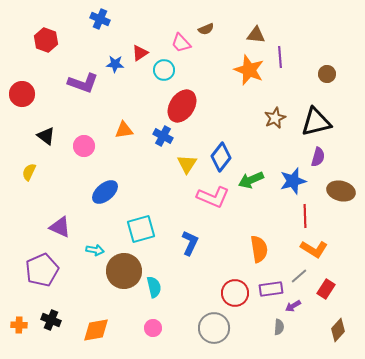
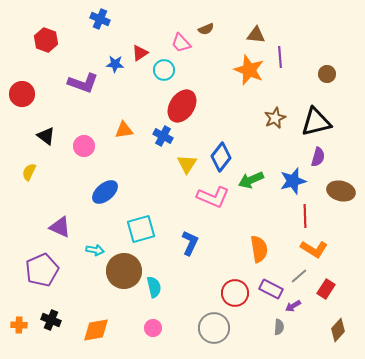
purple rectangle at (271, 289): rotated 35 degrees clockwise
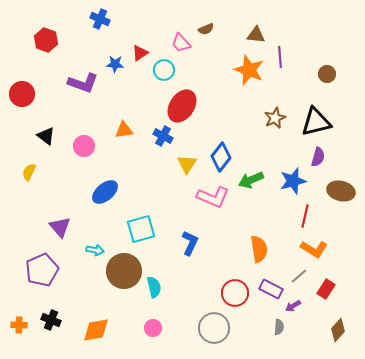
red line at (305, 216): rotated 15 degrees clockwise
purple triangle at (60, 227): rotated 25 degrees clockwise
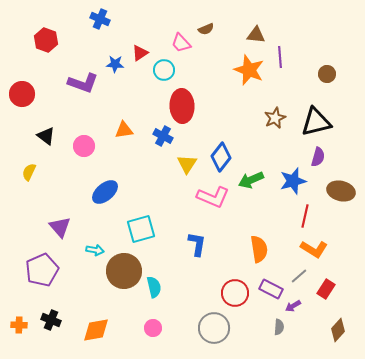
red ellipse at (182, 106): rotated 36 degrees counterclockwise
blue L-shape at (190, 243): moved 7 px right, 1 px down; rotated 15 degrees counterclockwise
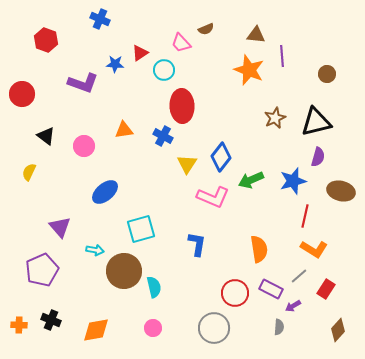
purple line at (280, 57): moved 2 px right, 1 px up
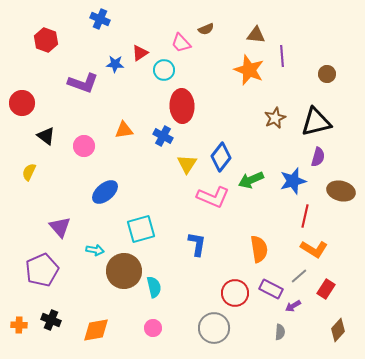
red circle at (22, 94): moved 9 px down
gray semicircle at (279, 327): moved 1 px right, 5 px down
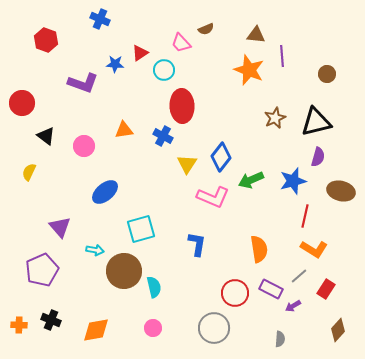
gray semicircle at (280, 332): moved 7 px down
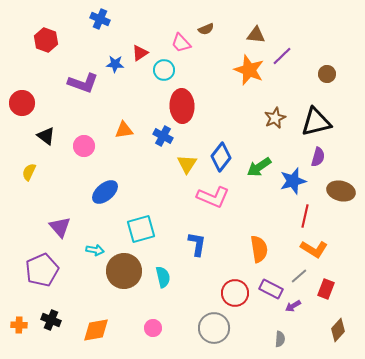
purple line at (282, 56): rotated 50 degrees clockwise
green arrow at (251, 180): moved 8 px right, 13 px up; rotated 10 degrees counterclockwise
cyan semicircle at (154, 287): moved 9 px right, 10 px up
red rectangle at (326, 289): rotated 12 degrees counterclockwise
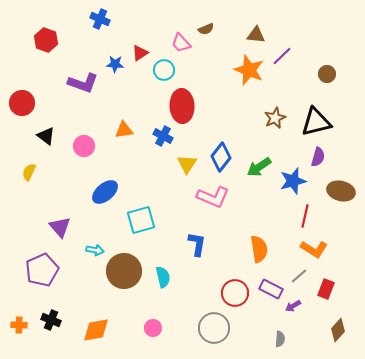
cyan square at (141, 229): moved 9 px up
